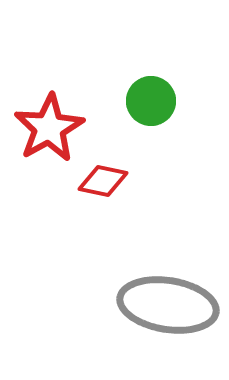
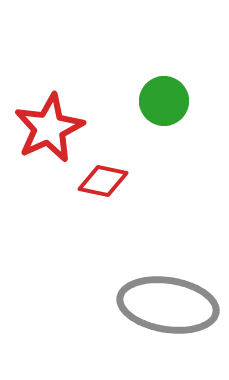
green circle: moved 13 px right
red star: rotated 4 degrees clockwise
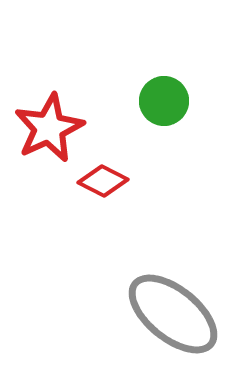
red diamond: rotated 15 degrees clockwise
gray ellipse: moved 5 px right, 9 px down; rotated 30 degrees clockwise
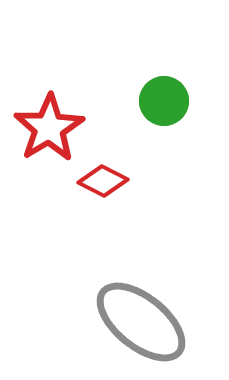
red star: rotated 6 degrees counterclockwise
gray ellipse: moved 32 px left, 8 px down
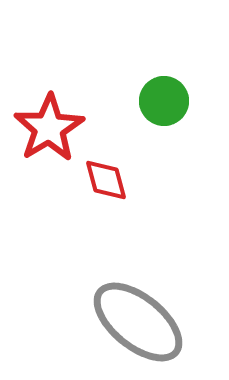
red diamond: moved 3 px right, 1 px up; rotated 48 degrees clockwise
gray ellipse: moved 3 px left
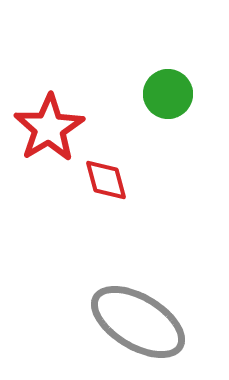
green circle: moved 4 px right, 7 px up
gray ellipse: rotated 8 degrees counterclockwise
